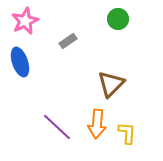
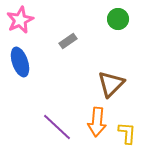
pink star: moved 5 px left, 1 px up
orange arrow: moved 2 px up
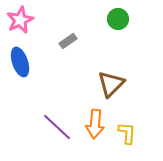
orange arrow: moved 2 px left, 2 px down
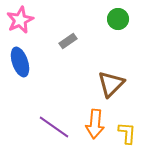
purple line: moved 3 px left; rotated 8 degrees counterclockwise
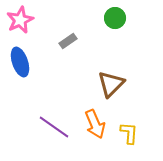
green circle: moved 3 px left, 1 px up
orange arrow: rotated 28 degrees counterclockwise
yellow L-shape: moved 2 px right
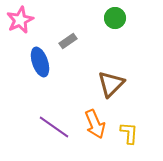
blue ellipse: moved 20 px right
